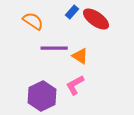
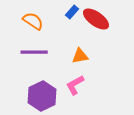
purple line: moved 20 px left, 4 px down
orange triangle: rotated 42 degrees counterclockwise
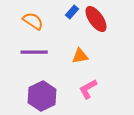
red ellipse: rotated 20 degrees clockwise
pink L-shape: moved 13 px right, 4 px down
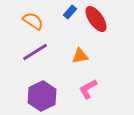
blue rectangle: moved 2 px left
purple line: moved 1 px right; rotated 32 degrees counterclockwise
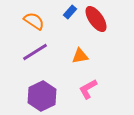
orange semicircle: moved 1 px right
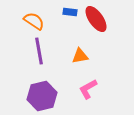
blue rectangle: rotated 56 degrees clockwise
purple line: moved 4 px right, 1 px up; rotated 68 degrees counterclockwise
purple hexagon: rotated 12 degrees clockwise
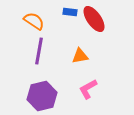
red ellipse: moved 2 px left
purple line: rotated 20 degrees clockwise
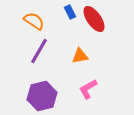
blue rectangle: rotated 56 degrees clockwise
purple line: rotated 20 degrees clockwise
